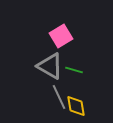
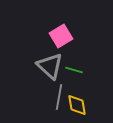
gray triangle: rotated 12 degrees clockwise
gray line: rotated 35 degrees clockwise
yellow diamond: moved 1 px right, 1 px up
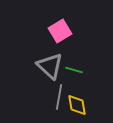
pink square: moved 1 px left, 5 px up
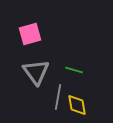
pink square: moved 30 px left, 3 px down; rotated 15 degrees clockwise
gray triangle: moved 14 px left, 6 px down; rotated 12 degrees clockwise
gray line: moved 1 px left
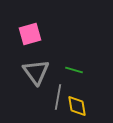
yellow diamond: moved 1 px down
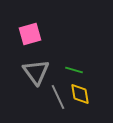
gray line: rotated 35 degrees counterclockwise
yellow diamond: moved 3 px right, 12 px up
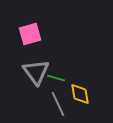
green line: moved 18 px left, 8 px down
gray line: moved 7 px down
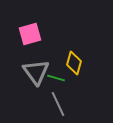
yellow diamond: moved 6 px left, 31 px up; rotated 25 degrees clockwise
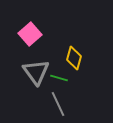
pink square: rotated 25 degrees counterclockwise
yellow diamond: moved 5 px up
green line: moved 3 px right
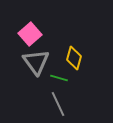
gray triangle: moved 10 px up
